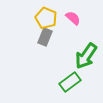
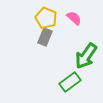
pink semicircle: moved 1 px right
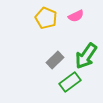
pink semicircle: moved 2 px right, 2 px up; rotated 112 degrees clockwise
gray rectangle: moved 10 px right, 23 px down; rotated 24 degrees clockwise
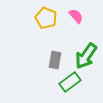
pink semicircle: rotated 105 degrees counterclockwise
gray rectangle: rotated 36 degrees counterclockwise
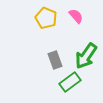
gray rectangle: rotated 30 degrees counterclockwise
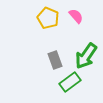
yellow pentagon: moved 2 px right
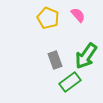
pink semicircle: moved 2 px right, 1 px up
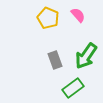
green rectangle: moved 3 px right, 6 px down
